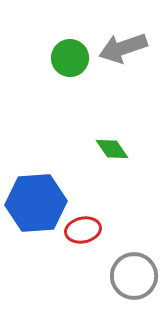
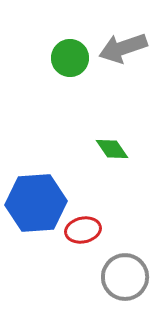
gray circle: moved 9 px left, 1 px down
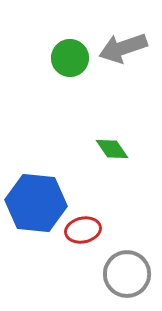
blue hexagon: rotated 10 degrees clockwise
gray circle: moved 2 px right, 3 px up
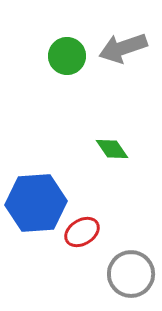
green circle: moved 3 px left, 2 px up
blue hexagon: rotated 10 degrees counterclockwise
red ellipse: moved 1 px left, 2 px down; rotated 20 degrees counterclockwise
gray circle: moved 4 px right
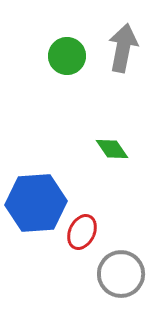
gray arrow: rotated 120 degrees clockwise
red ellipse: rotated 32 degrees counterclockwise
gray circle: moved 10 px left
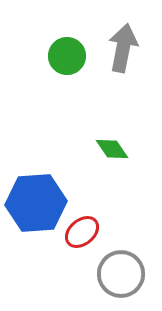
red ellipse: rotated 24 degrees clockwise
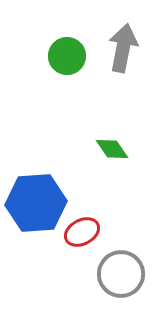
red ellipse: rotated 12 degrees clockwise
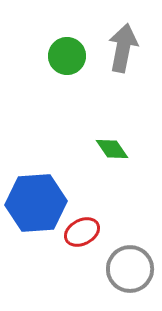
gray circle: moved 9 px right, 5 px up
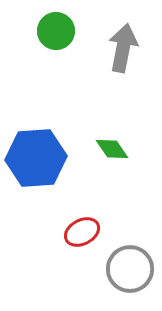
green circle: moved 11 px left, 25 px up
blue hexagon: moved 45 px up
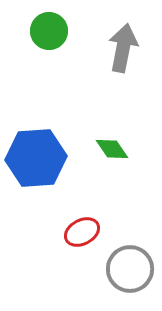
green circle: moved 7 px left
